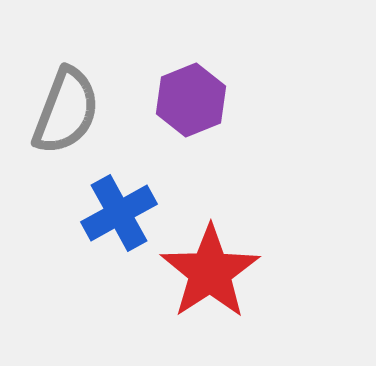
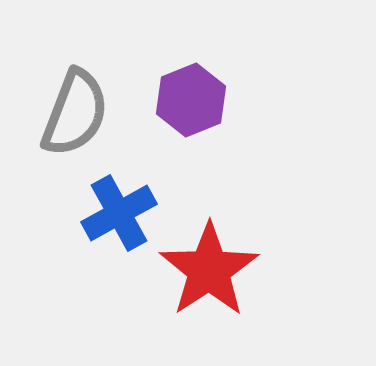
gray semicircle: moved 9 px right, 2 px down
red star: moved 1 px left, 2 px up
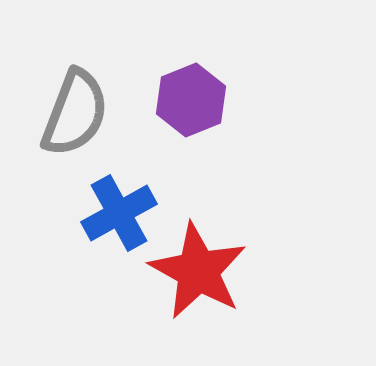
red star: moved 11 px left, 1 px down; rotated 10 degrees counterclockwise
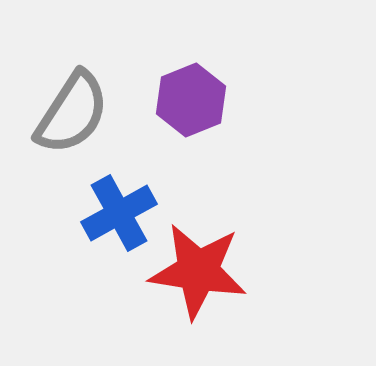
gray semicircle: moved 3 px left; rotated 12 degrees clockwise
red star: rotated 20 degrees counterclockwise
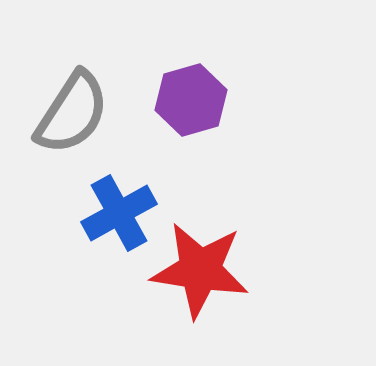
purple hexagon: rotated 6 degrees clockwise
red star: moved 2 px right, 1 px up
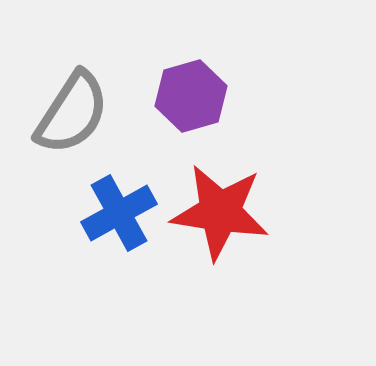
purple hexagon: moved 4 px up
red star: moved 20 px right, 58 px up
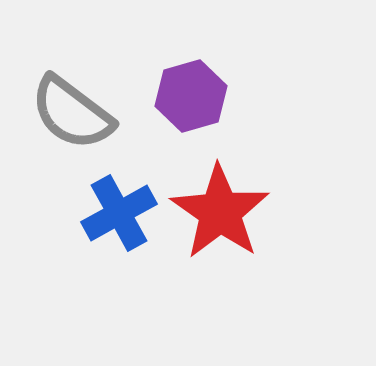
gray semicircle: rotated 94 degrees clockwise
red star: rotated 26 degrees clockwise
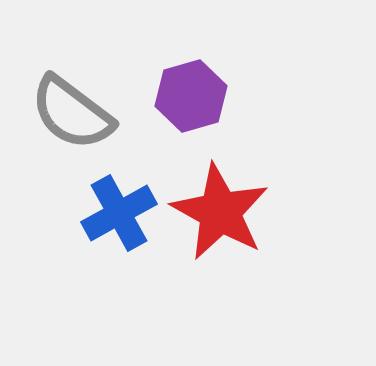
red star: rotated 6 degrees counterclockwise
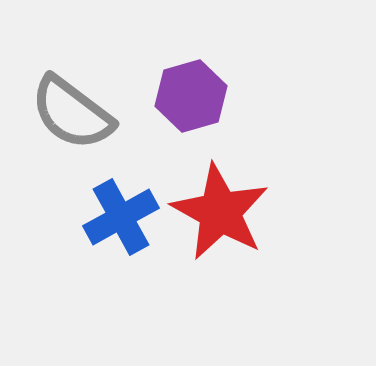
blue cross: moved 2 px right, 4 px down
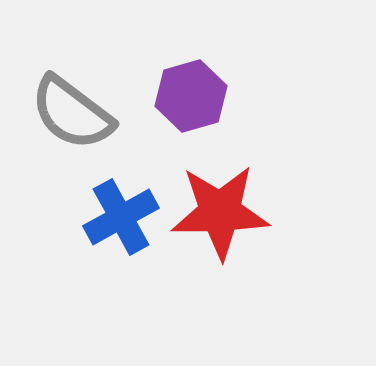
red star: rotated 30 degrees counterclockwise
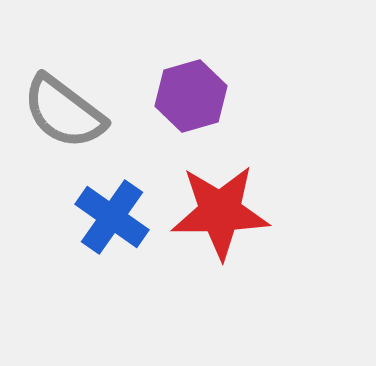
gray semicircle: moved 8 px left, 1 px up
blue cross: moved 9 px left; rotated 26 degrees counterclockwise
